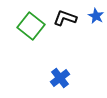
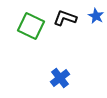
green square: rotated 12 degrees counterclockwise
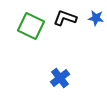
blue star: moved 2 px down; rotated 21 degrees counterclockwise
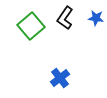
black L-shape: rotated 75 degrees counterclockwise
green square: rotated 24 degrees clockwise
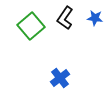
blue star: moved 1 px left
